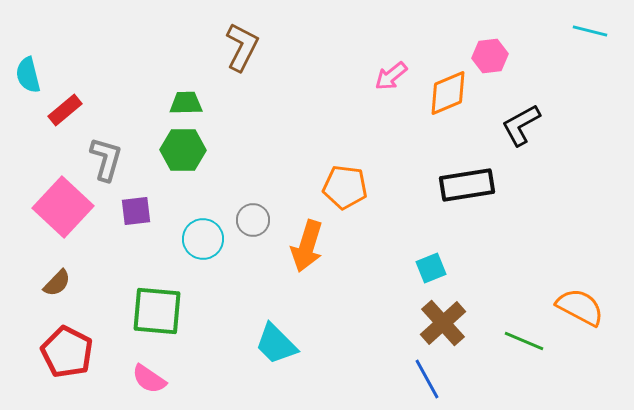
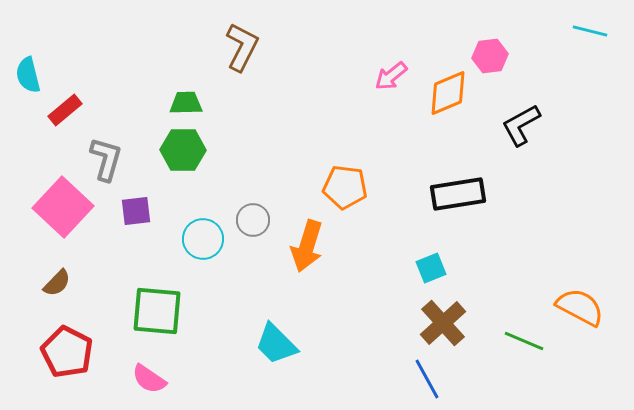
black rectangle: moved 9 px left, 9 px down
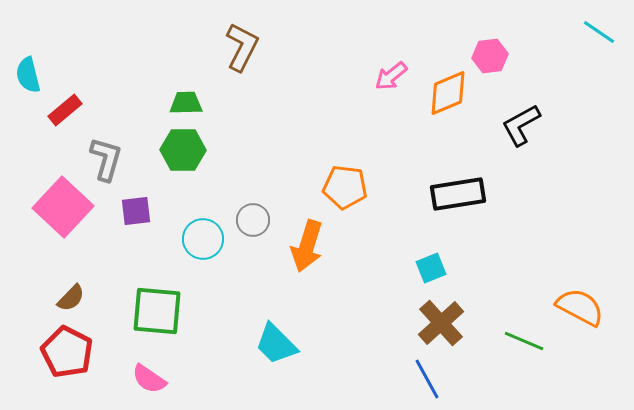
cyan line: moved 9 px right, 1 px down; rotated 20 degrees clockwise
brown semicircle: moved 14 px right, 15 px down
brown cross: moved 2 px left
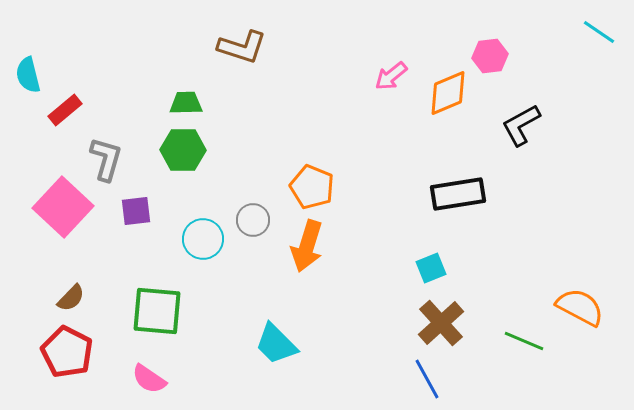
brown L-shape: rotated 81 degrees clockwise
orange pentagon: moved 33 px left; rotated 15 degrees clockwise
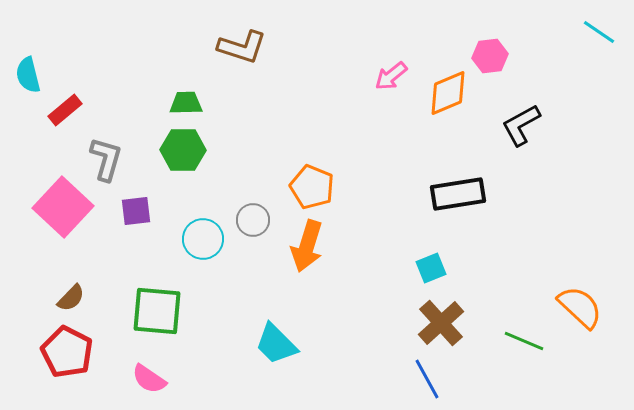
orange semicircle: rotated 15 degrees clockwise
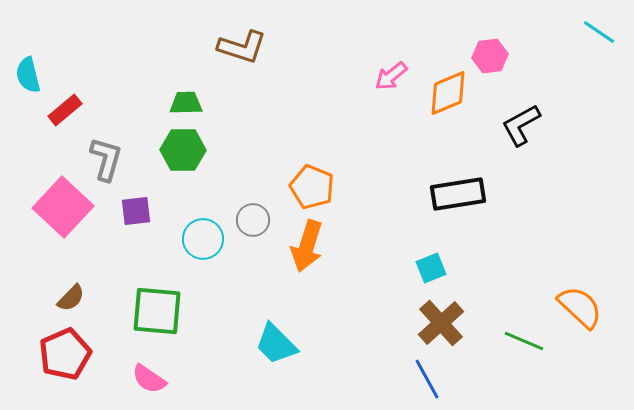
red pentagon: moved 2 px left, 2 px down; rotated 21 degrees clockwise
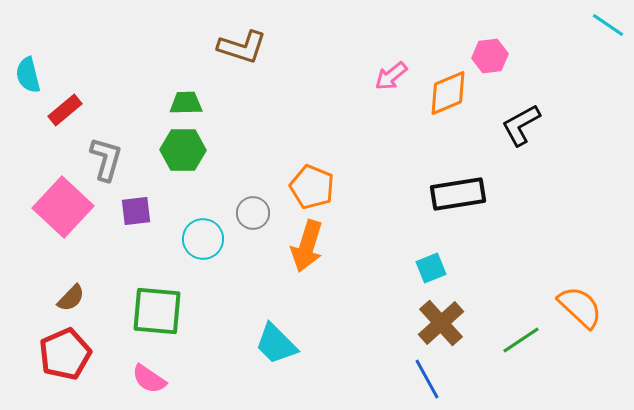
cyan line: moved 9 px right, 7 px up
gray circle: moved 7 px up
green line: moved 3 px left, 1 px up; rotated 57 degrees counterclockwise
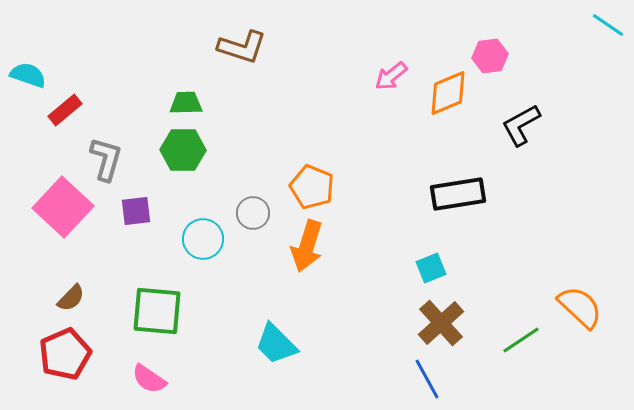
cyan semicircle: rotated 123 degrees clockwise
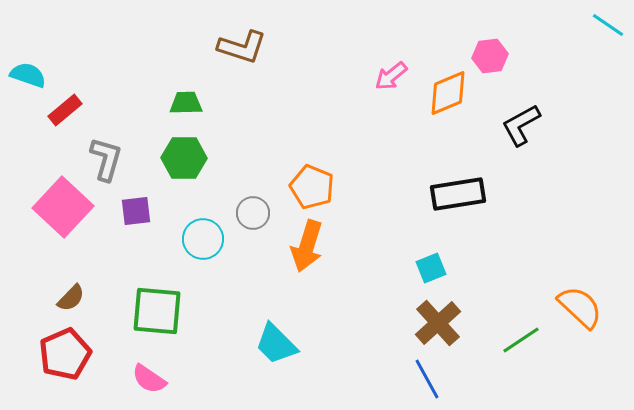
green hexagon: moved 1 px right, 8 px down
brown cross: moved 3 px left
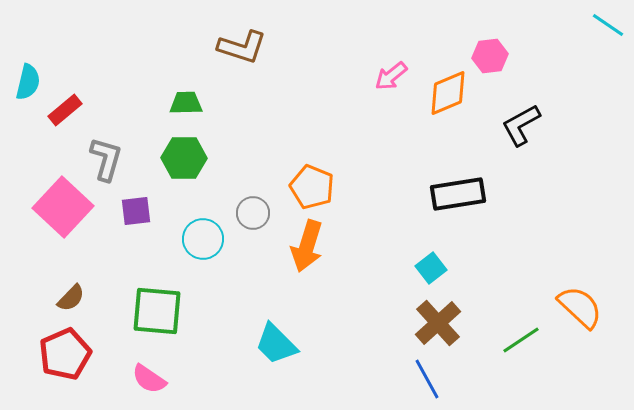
cyan semicircle: moved 7 px down; rotated 84 degrees clockwise
cyan square: rotated 16 degrees counterclockwise
